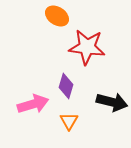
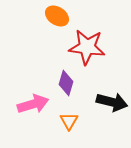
purple diamond: moved 3 px up
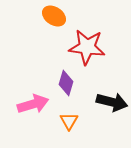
orange ellipse: moved 3 px left
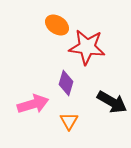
orange ellipse: moved 3 px right, 9 px down
black arrow: rotated 16 degrees clockwise
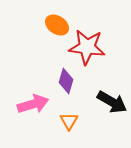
purple diamond: moved 2 px up
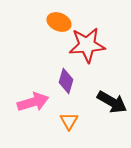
orange ellipse: moved 2 px right, 3 px up; rotated 10 degrees counterclockwise
red star: moved 2 px up; rotated 12 degrees counterclockwise
pink arrow: moved 2 px up
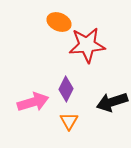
purple diamond: moved 8 px down; rotated 10 degrees clockwise
black arrow: rotated 132 degrees clockwise
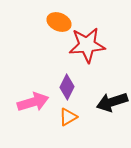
purple diamond: moved 1 px right, 2 px up
orange triangle: moved 1 px left, 4 px up; rotated 30 degrees clockwise
